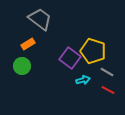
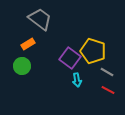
cyan arrow: moved 6 px left; rotated 96 degrees clockwise
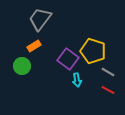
gray trapezoid: rotated 90 degrees counterclockwise
orange rectangle: moved 6 px right, 2 px down
purple square: moved 2 px left, 1 px down
gray line: moved 1 px right
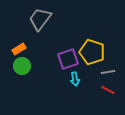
orange rectangle: moved 15 px left, 3 px down
yellow pentagon: moved 1 px left, 1 px down
purple square: rotated 35 degrees clockwise
gray line: rotated 40 degrees counterclockwise
cyan arrow: moved 2 px left, 1 px up
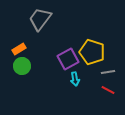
purple square: rotated 10 degrees counterclockwise
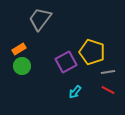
purple square: moved 2 px left, 3 px down
cyan arrow: moved 13 px down; rotated 48 degrees clockwise
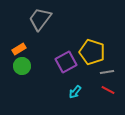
gray line: moved 1 px left
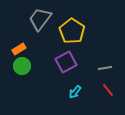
yellow pentagon: moved 20 px left, 21 px up; rotated 15 degrees clockwise
gray line: moved 2 px left, 4 px up
red line: rotated 24 degrees clockwise
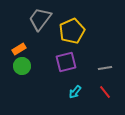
yellow pentagon: rotated 15 degrees clockwise
purple square: rotated 15 degrees clockwise
red line: moved 3 px left, 2 px down
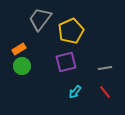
yellow pentagon: moved 1 px left
